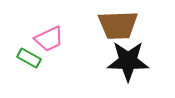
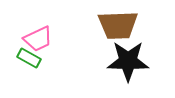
pink trapezoid: moved 11 px left
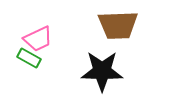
black star: moved 26 px left, 10 px down
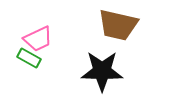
brown trapezoid: rotated 15 degrees clockwise
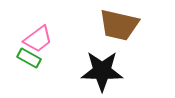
brown trapezoid: moved 1 px right
pink trapezoid: rotated 12 degrees counterclockwise
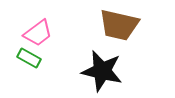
pink trapezoid: moved 6 px up
black star: rotated 12 degrees clockwise
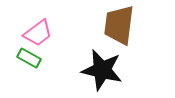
brown trapezoid: rotated 84 degrees clockwise
black star: moved 1 px up
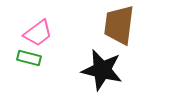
green rectangle: rotated 15 degrees counterclockwise
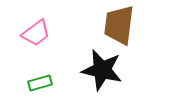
pink trapezoid: moved 2 px left
green rectangle: moved 11 px right, 25 px down; rotated 30 degrees counterclockwise
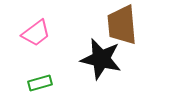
brown trapezoid: moved 3 px right; rotated 12 degrees counterclockwise
black star: moved 1 px left, 11 px up
